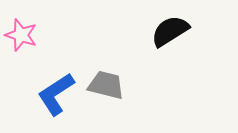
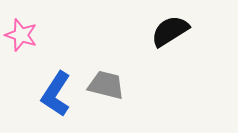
blue L-shape: rotated 24 degrees counterclockwise
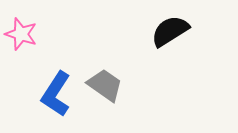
pink star: moved 1 px up
gray trapezoid: moved 1 px left; rotated 21 degrees clockwise
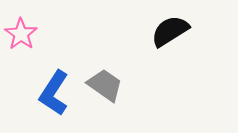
pink star: rotated 16 degrees clockwise
blue L-shape: moved 2 px left, 1 px up
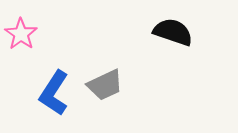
black semicircle: moved 3 px right, 1 px down; rotated 51 degrees clockwise
gray trapezoid: rotated 120 degrees clockwise
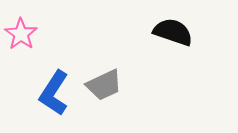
gray trapezoid: moved 1 px left
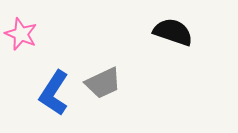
pink star: rotated 12 degrees counterclockwise
gray trapezoid: moved 1 px left, 2 px up
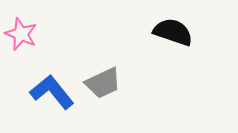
blue L-shape: moved 2 px left, 1 px up; rotated 108 degrees clockwise
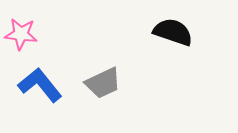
pink star: rotated 16 degrees counterclockwise
blue L-shape: moved 12 px left, 7 px up
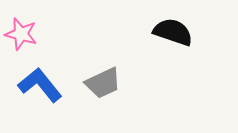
pink star: rotated 8 degrees clockwise
